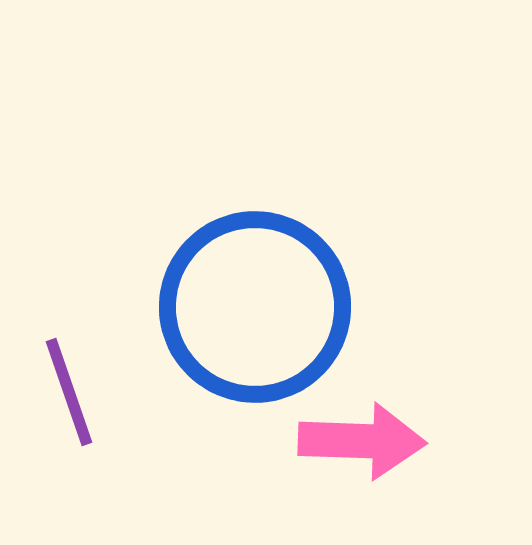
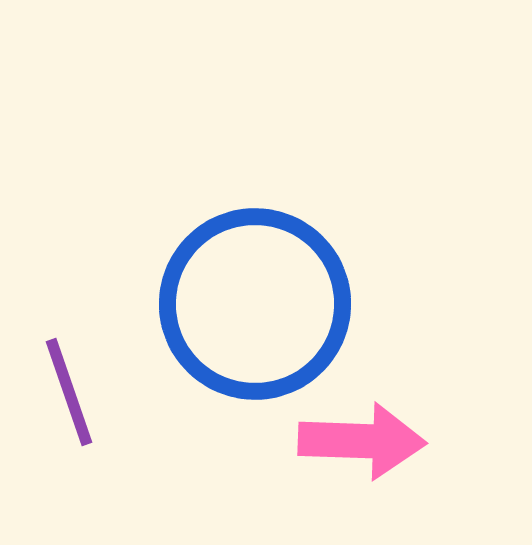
blue circle: moved 3 px up
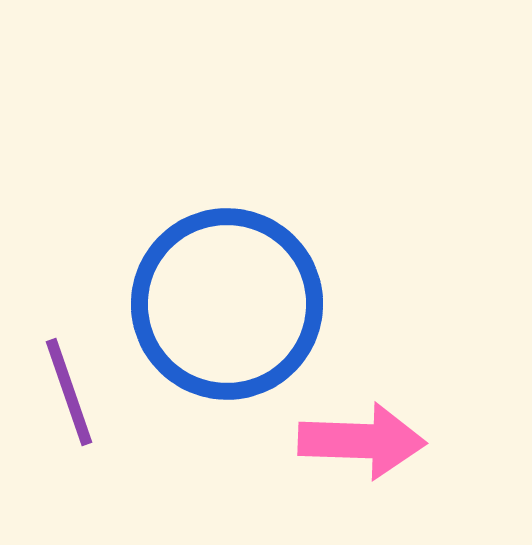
blue circle: moved 28 px left
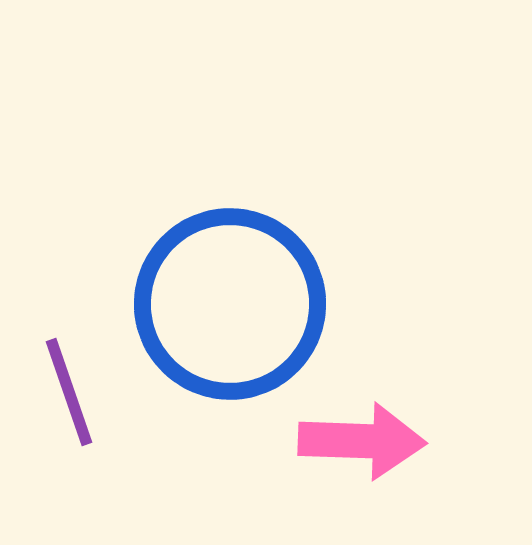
blue circle: moved 3 px right
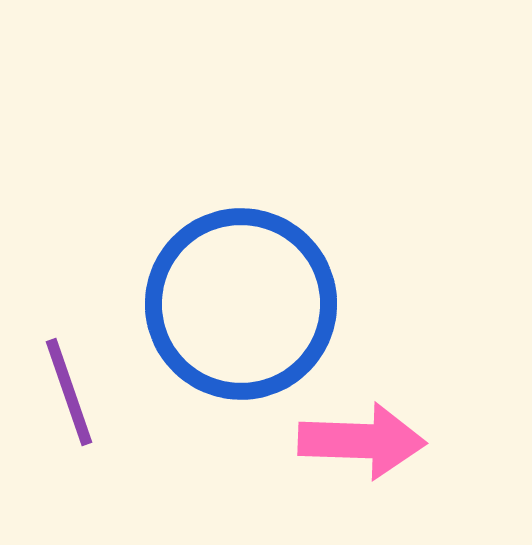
blue circle: moved 11 px right
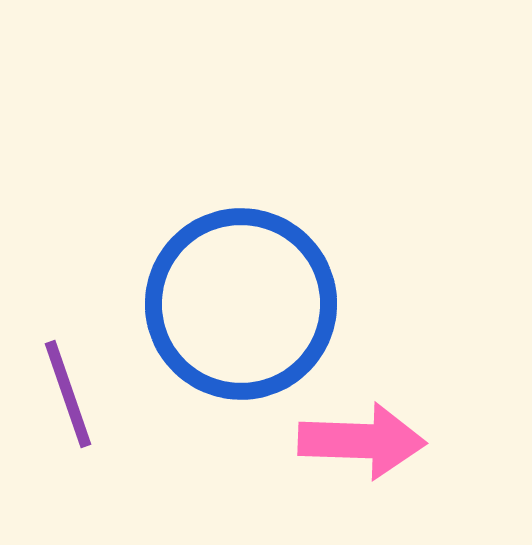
purple line: moved 1 px left, 2 px down
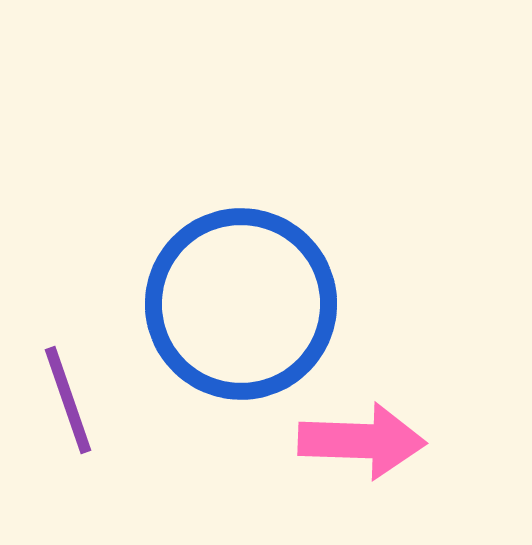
purple line: moved 6 px down
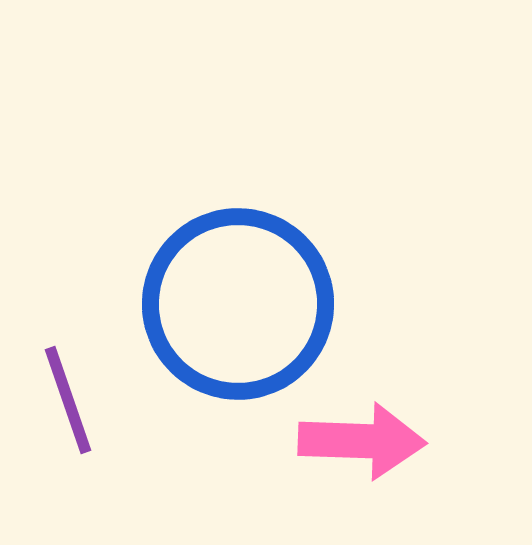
blue circle: moved 3 px left
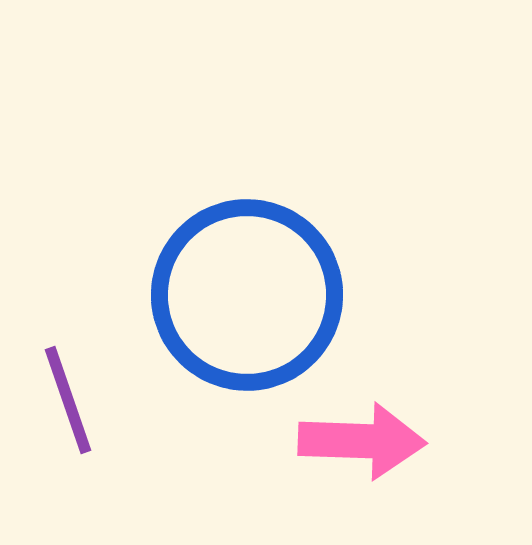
blue circle: moved 9 px right, 9 px up
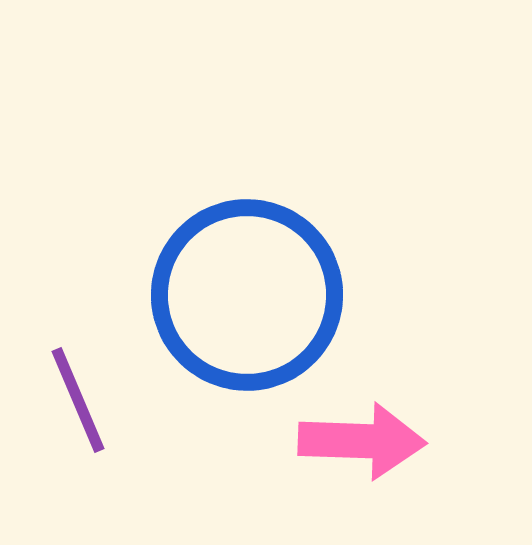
purple line: moved 10 px right; rotated 4 degrees counterclockwise
